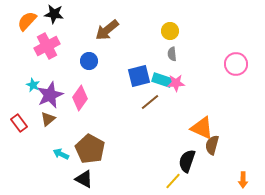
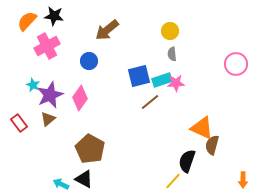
black star: moved 2 px down
cyan rectangle: rotated 36 degrees counterclockwise
cyan arrow: moved 30 px down
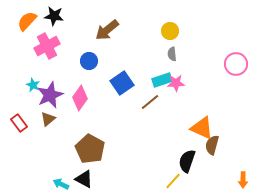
blue square: moved 17 px left, 7 px down; rotated 20 degrees counterclockwise
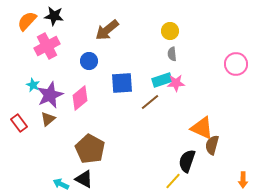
blue square: rotated 30 degrees clockwise
pink diamond: rotated 15 degrees clockwise
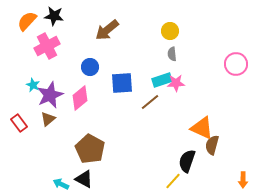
blue circle: moved 1 px right, 6 px down
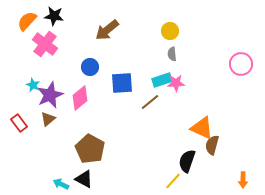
pink cross: moved 2 px left, 2 px up; rotated 25 degrees counterclockwise
pink circle: moved 5 px right
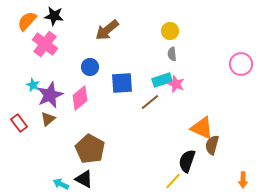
pink star: moved 1 px down; rotated 24 degrees clockwise
